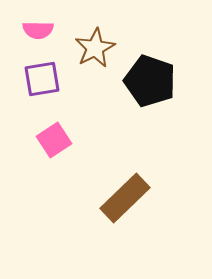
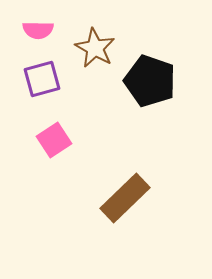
brown star: rotated 15 degrees counterclockwise
purple square: rotated 6 degrees counterclockwise
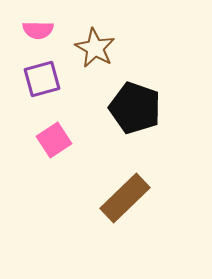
black pentagon: moved 15 px left, 27 px down
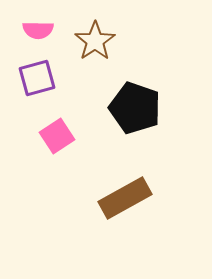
brown star: moved 7 px up; rotated 9 degrees clockwise
purple square: moved 5 px left, 1 px up
pink square: moved 3 px right, 4 px up
brown rectangle: rotated 15 degrees clockwise
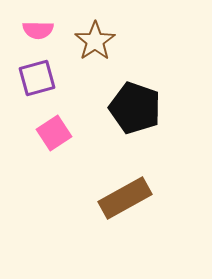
pink square: moved 3 px left, 3 px up
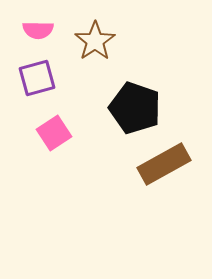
brown rectangle: moved 39 px right, 34 px up
